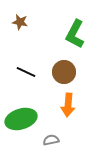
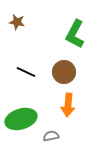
brown star: moved 3 px left
gray semicircle: moved 4 px up
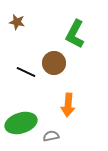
brown circle: moved 10 px left, 9 px up
green ellipse: moved 4 px down
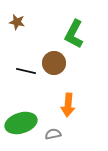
green L-shape: moved 1 px left
black line: moved 1 px up; rotated 12 degrees counterclockwise
gray semicircle: moved 2 px right, 2 px up
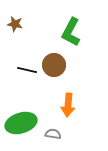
brown star: moved 2 px left, 2 px down
green L-shape: moved 3 px left, 2 px up
brown circle: moved 2 px down
black line: moved 1 px right, 1 px up
gray semicircle: rotated 21 degrees clockwise
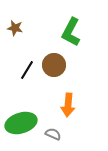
brown star: moved 4 px down
black line: rotated 72 degrees counterclockwise
gray semicircle: rotated 14 degrees clockwise
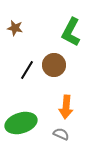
orange arrow: moved 2 px left, 2 px down
gray semicircle: moved 8 px right
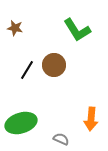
green L-shape: moved 6 px right, 2 px up; rotated 60 degrees counterclockwise
orange arrow: moved 25 px right, 12 px down
gray semicircle: moved 5 px down
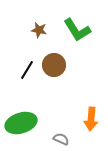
brown star: moved 24 px right, 2 px down
